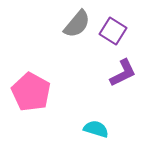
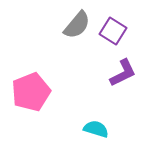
gray semicircle: moved 1 px down
pink pentagon: rotated 21 degrees clockwise
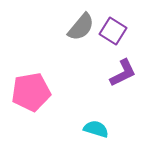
gray semicircle: moved 4 px right, 2 px down
pink pentagon: rotated 12 degrees clockwise
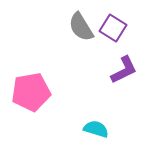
gray semicircle: rotated 108 degrees clockwise
purple square: moved 3 px up
purple L-shape: moved 1 px right, 3 px up
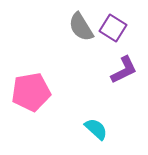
cyan semicircle: rotated 25 degrees clockwise
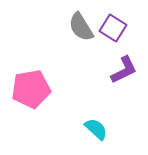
pink pentagon: moved 3 px up
